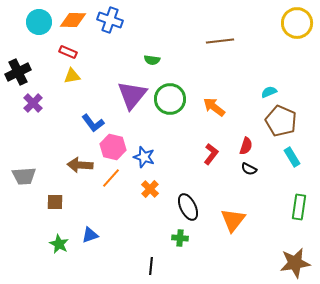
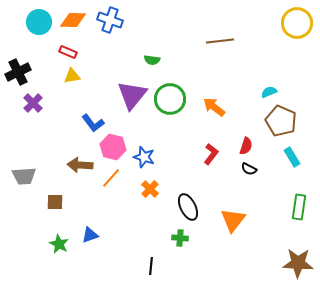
brown star: moved 3 px right; rotated 12 degrees clockwise
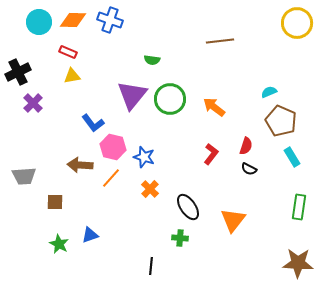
black ellipse: rotated 8 degrees counterclockwise
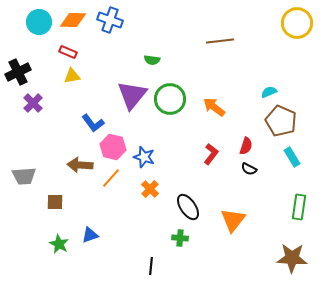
brown star: moved 6 px left, 5 px up
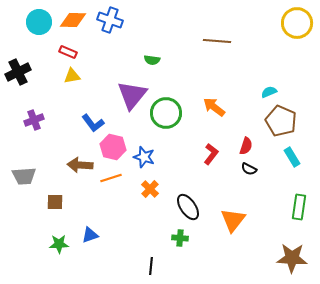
brown line: moved 3 px left; rotated 12 degrees clockwise
green circle: moved 4 px left, 14 px down
purple cross: moved 1 px right, 17 px down; rotated 24 degrees clockwise
orange line: rotated 30 degrees clockwise
green star: rotated 30 degrees counterclockwise
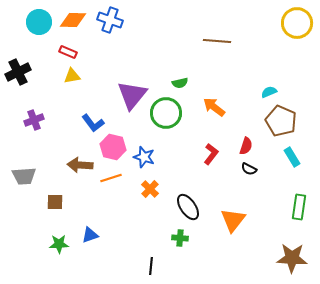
green semicircle: moved 28 px right, 23 px down; rotated 21 degrees counterclockwise
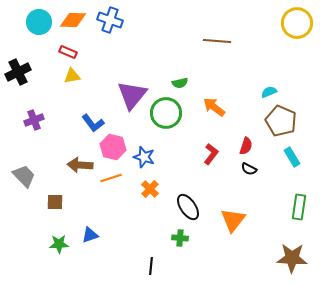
gray trapezoid: rotated 130 degrees counterclockwise
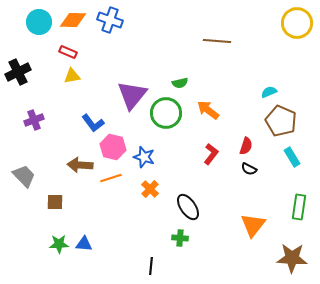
orange arrow: moved 6 px left, 3 px down
orange triangle: moved 20 px right, 5 px down
blue triangle: moved 6 px left, 9 px down; rotated 24 degrees clockwise
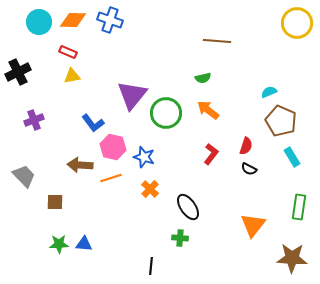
green semicircle: moved 23 px right, 5 px up
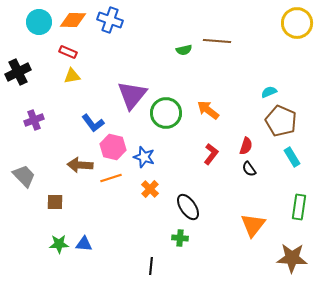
green semicircle: moved 19 px left, 28 px up
black semicircle: rotated 28 degrees clockwise
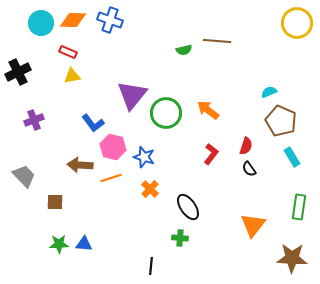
cyan circle: moved 2 px right, 1 px down
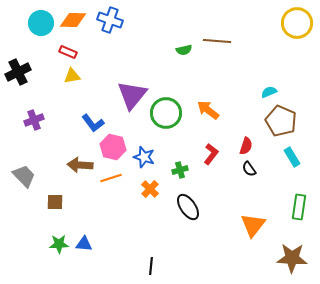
green cross: moved 68 px up; rotated 21 degrees counterclockwise
